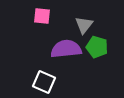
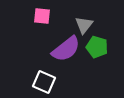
purple semicircle: rotated 148 degrees clockwise
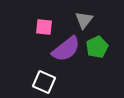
pink square: moved 2 px right, 11 px down
gray triangle: moved 5 px up
green pentagon: rotated 30 degrees clockwise
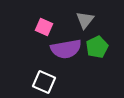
gray triangle: moved 1 px right
pink square: rotated 18 degrees clockwise
purple semicircle: rotated 28 degrees clockwise
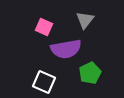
green pentagon: moved 7 px left, 26 px down
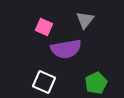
green pentagon: moved 6 px right, 10 px down
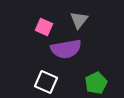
gray triangle: moved 6 px left
white square: moved 2 px right
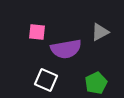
gray triangle: moved 21 px right, 12 px down; rotated 24 degrees clockwise
pink square: moved 7 px left, 5 px down; rotated 18 degrees counterclockwise
white square: moved 2 px up
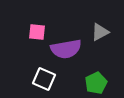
white square: moved 2 px left, 1 px up
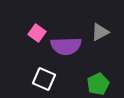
pink square: moved 1 px down; rotated 30 degrees clockwise
purple semicircle: moved 3 px up; rotated 8 degrees clockwise
green pentagon: moved 2 px right, 1 px down
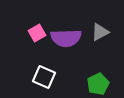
pink square: rotated 24 degrees clockwise
purple semicircle: moved 8 px up
white square: moved 2 px up
